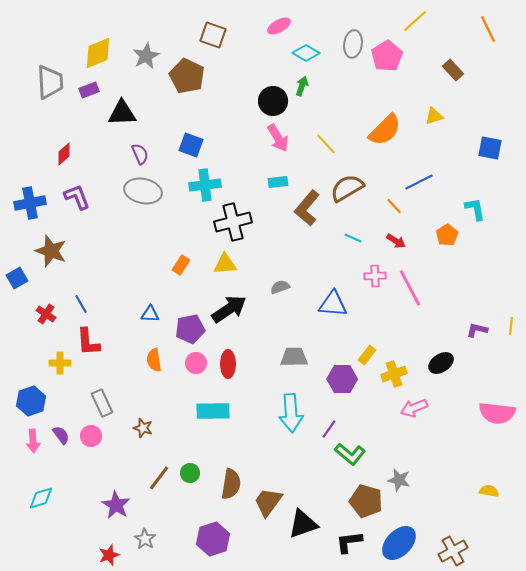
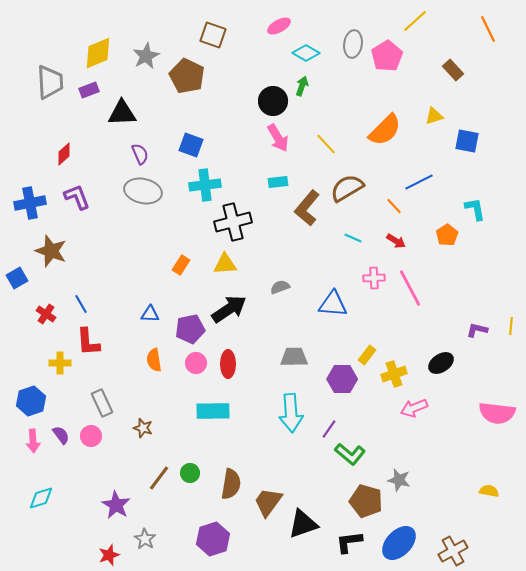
blue square at (490, 148): moved 23 px left, 7 px up
pink cross at (375, 276): moved 1 px left, 2 px down
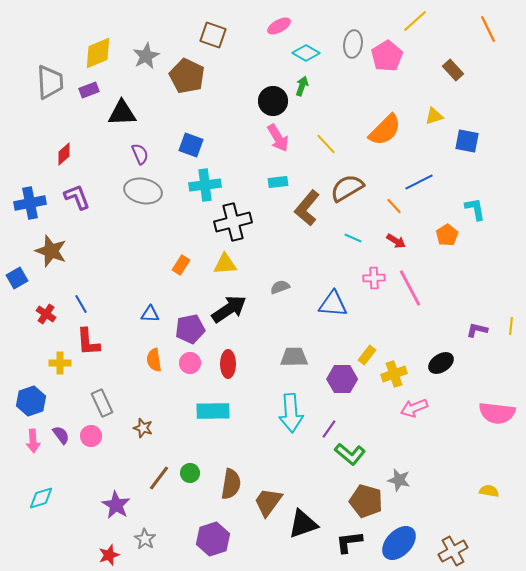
pink circle at (196, 363): moved 6 px left
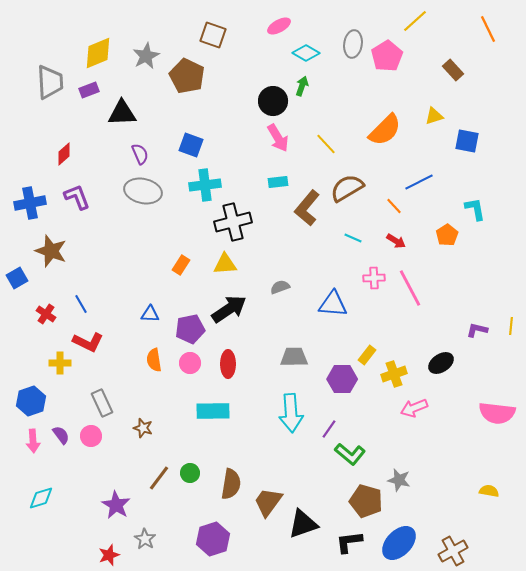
red L-shape at (88, 342): rotated 60 degrees counterclockwise
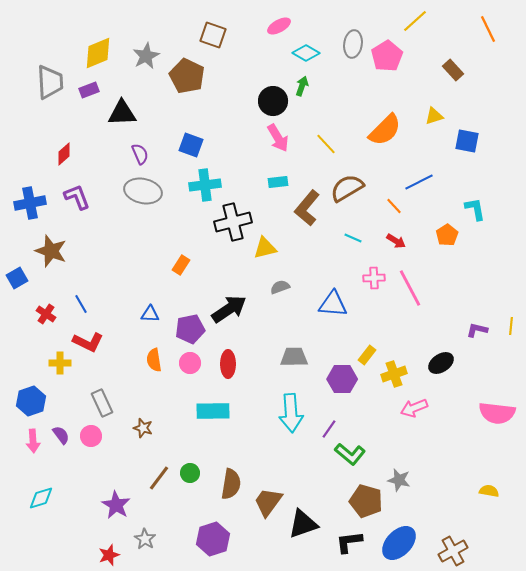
yellow triangle at (225, 264): moved 40 px right, 16 px up; rotated 10 degrees counterclockwise
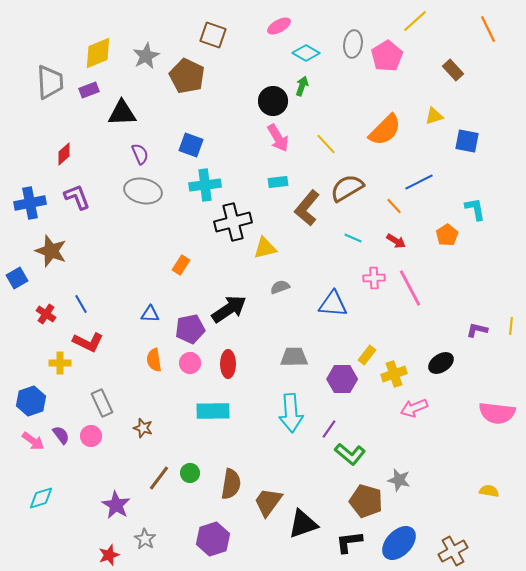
pink arrow at (33, 441): rotated 50 degrees counterclockwise
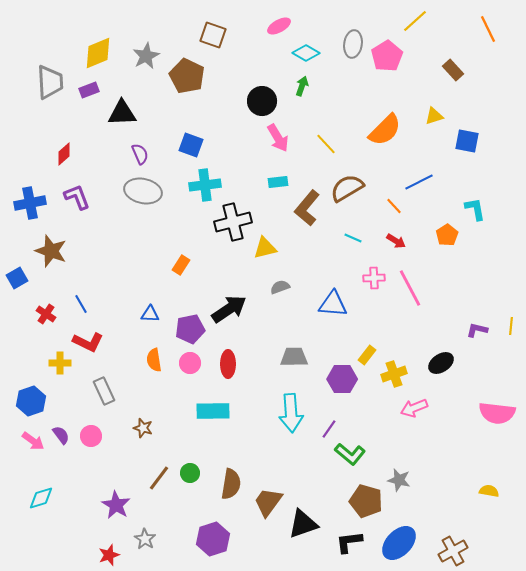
black circle at (273, 101): moved 11 px left
gray rectangle at (102, 403): moved 2 px right, 12 px up
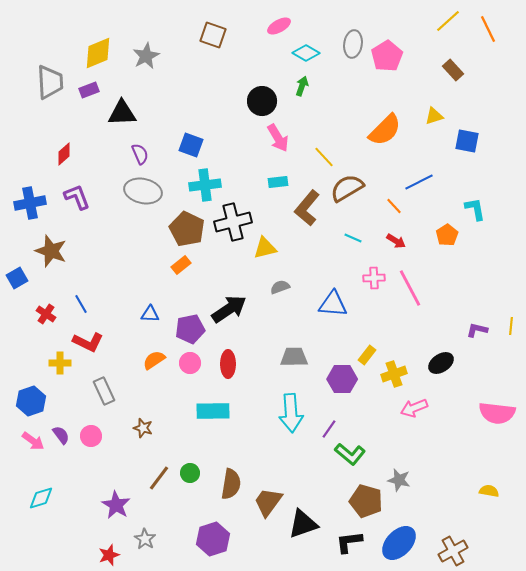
yellow line at (415, 21): moved 33 px right
brown pentagon at (187, 76): moved 153 px down
yellow line at (326, 144): moved 2 px left, 13 px down
orange rectangle at (181, 265): rotated 18 degrees clockwise
orange semicircle at (154, 360): rotated 65 degrees clockwise
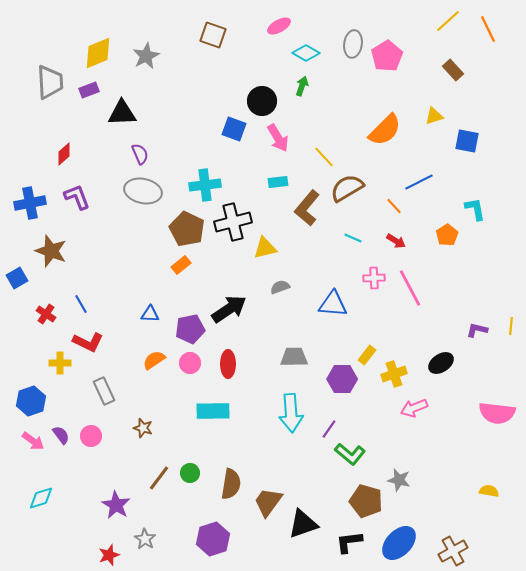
blue square at (191, 145): moved 43 px right, 16 px up
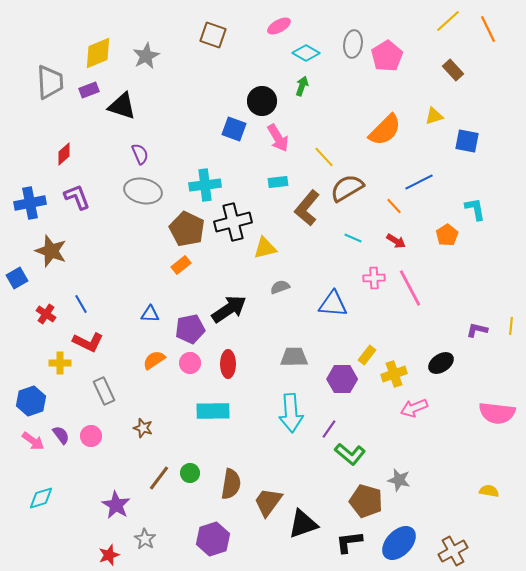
black triangle at (122, 113): moved 7 px up; rotated 20 degrees clockwise
